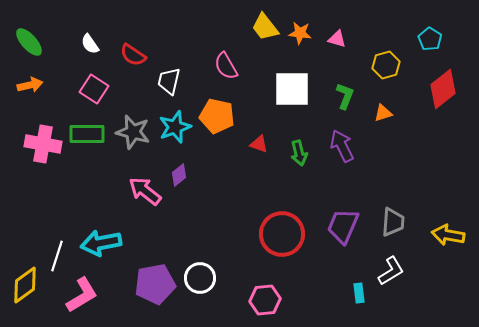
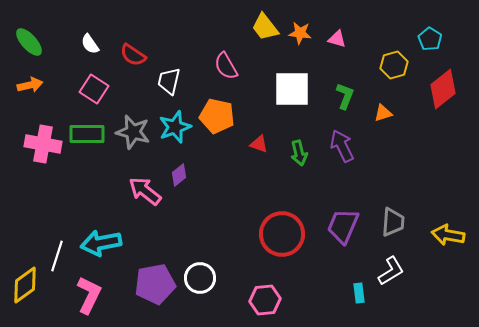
yellow hexagon: moved 8 px right
pink L-shape: moved 7 px right; rotated 33 degrees counterclockwise
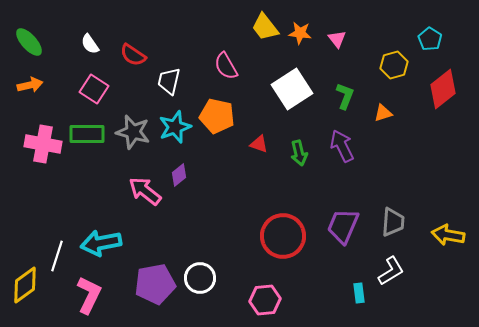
pink triangle: rotated 36 degrees clockwise
white square: rotated 33 degrees counterclockwise
red circle: moved 1 px right, 2 px down
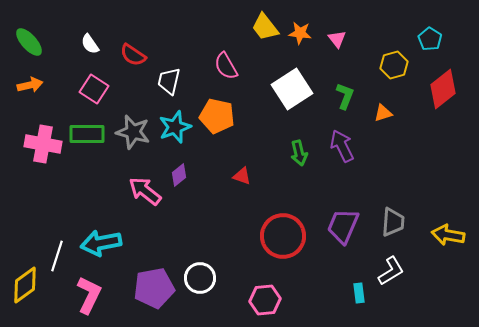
red triangle: moved 17 px left, 32 px down
purple pentagon: moved 1 px left, 4 px down
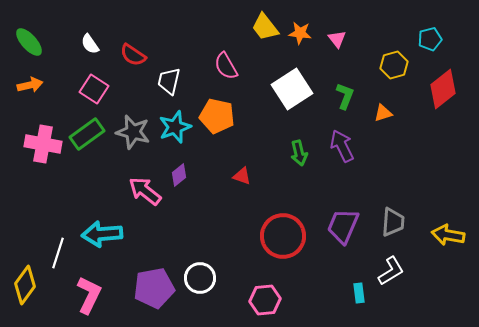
cyan pentagon: rotated 25 degrees clockwise
green rectangle: rotated 36 degrees counterclockwise
cyan arrow: moved 1 px right, 9 px up; rotated 6 degrees clockwise
white line: moved 1 px right, 3 px up
yellow diamond: rotated 18 degrees counterclockwise
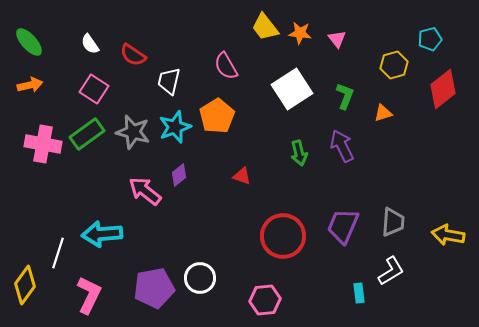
orange pentagon: rotated 28 degrees clockwise
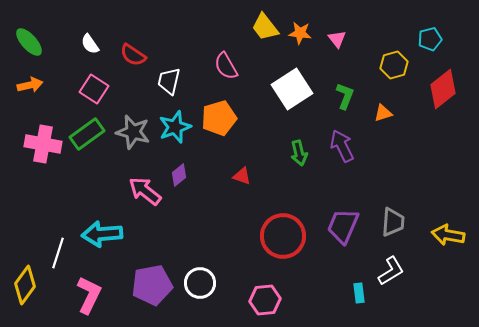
orange pentagon: moved 2 px right, 2 px down; rotated 16 degrees clockwise
white circle: moved 5 px down
purple pentagon: moved 2 px left, 3 px up
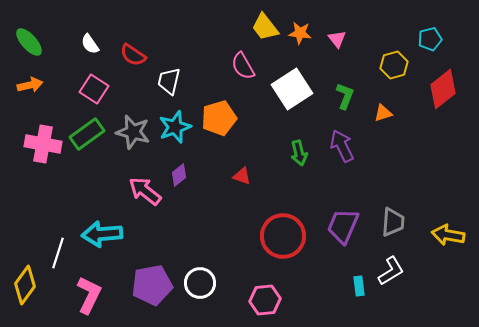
pink semicircle: moved 17 px right
cyan rectangle: moved 7 px up
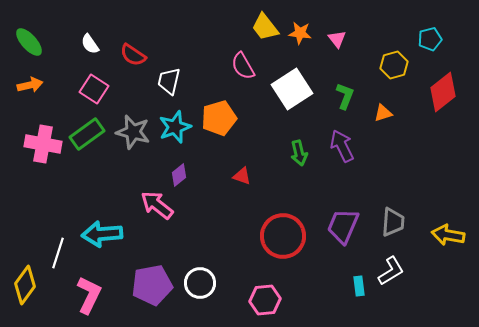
red diamond: moved 3 px down
pink arrow: moved 12 px right, 14 px down
